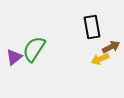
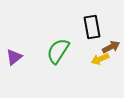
green semicircle: moved 24 px right, 2 px down
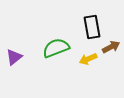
green semicircle: moved 2 px left, 3 px up; rotated 36 degrees clockwise
yellow arrow: moved 12 px left
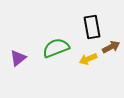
purple triangle: moved 4 px right, 1 px down
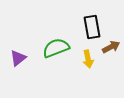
yellow arrow: rotated 78 degrees counterclockwise
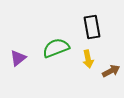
brown arrow: moved 24 px down
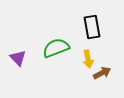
purple triangle: rotated 36 degrees counterclockwise
brown arrow: moved 9 px left, 2 px down
